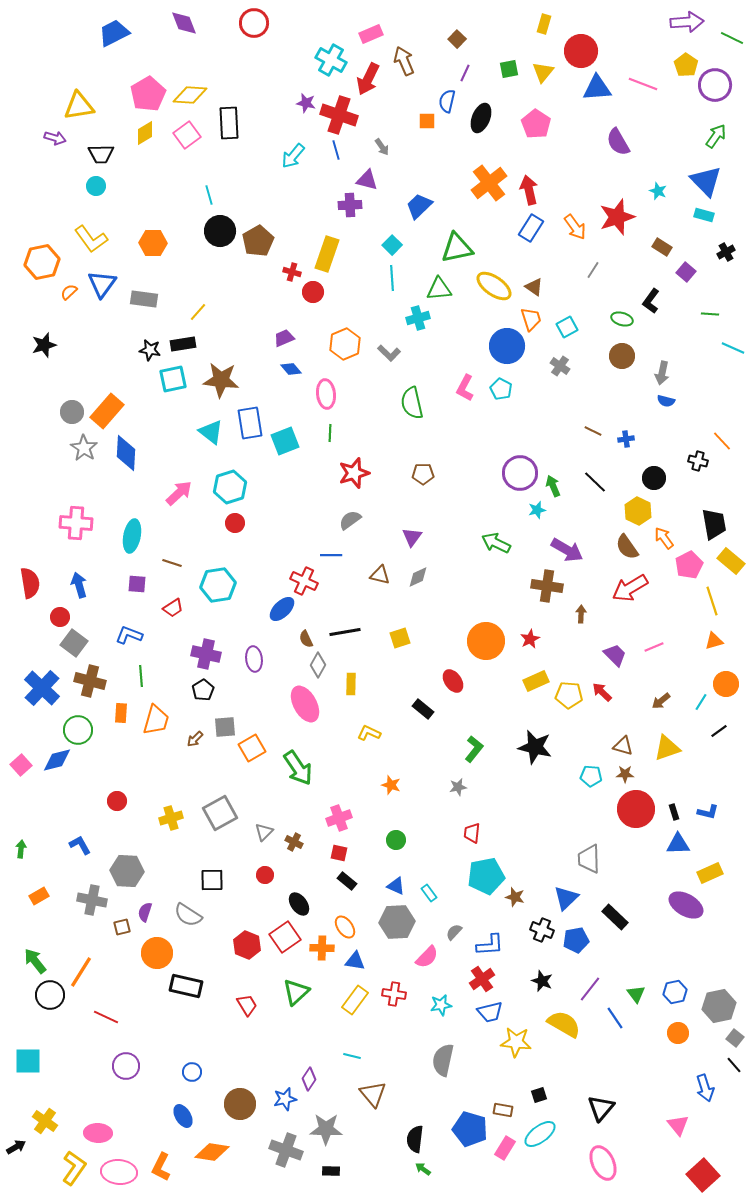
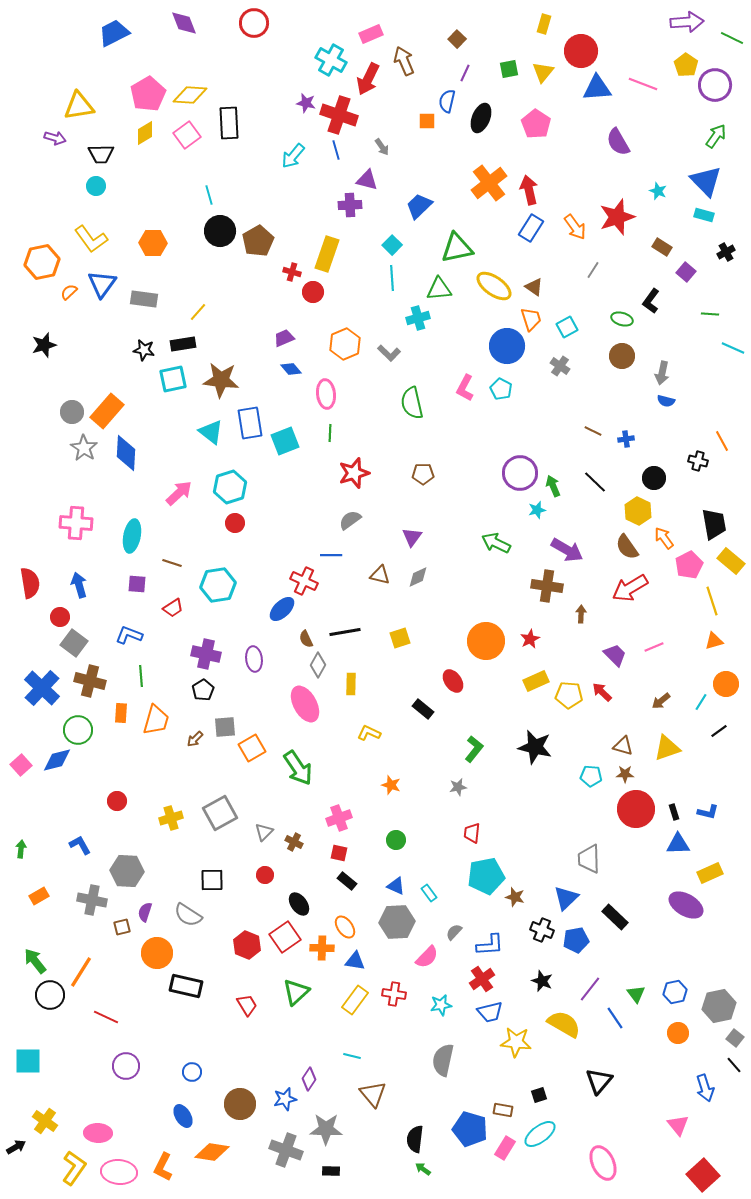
black star at (150, 350): moved 6 px left
orange line at (722, 441): rotated 15 degrees clockwise
black triangle at (601, 1108): moved 2 px left, 27 px up
orange L-shape at (161, 1167): moved 2 px right
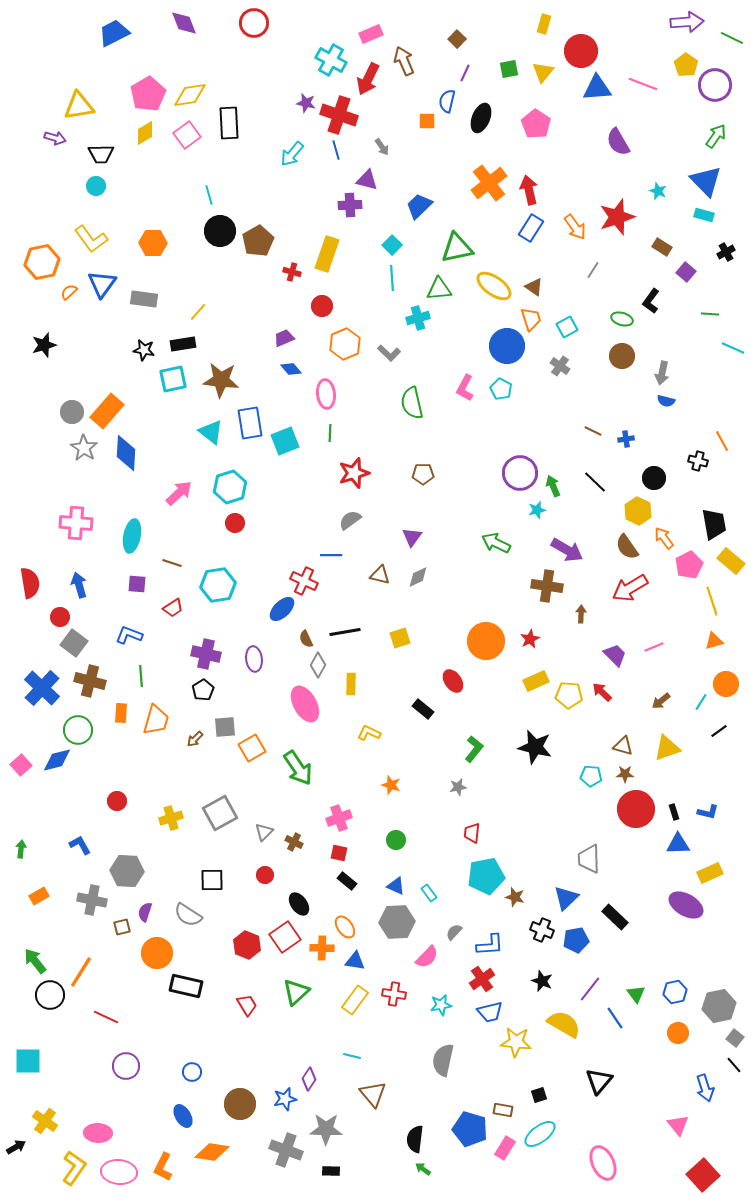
yellow diamond at (190, 95): rotated 12 degrees counterclockwise
cyan arrow at (293, 156): moved 1 px left, 2 px up
red circle at (313, 292): moved 9 px right, 14 px down
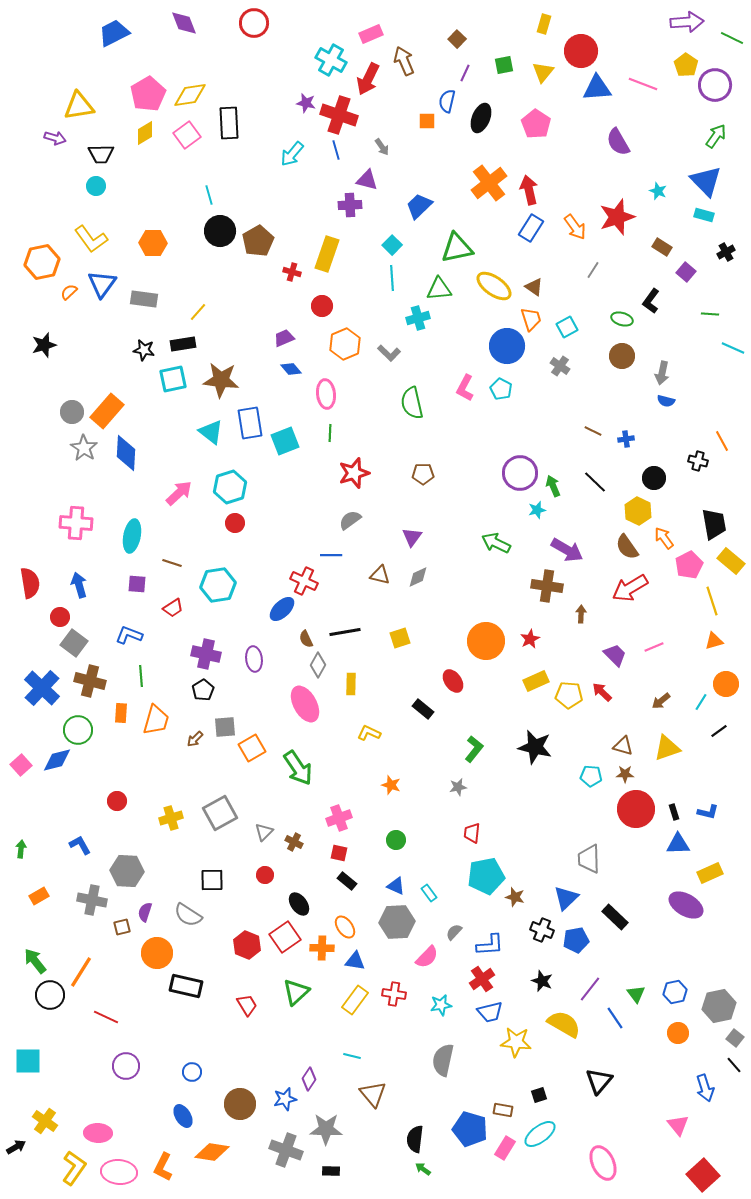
green square at (509, 69): moved 5 px left, 4 px up
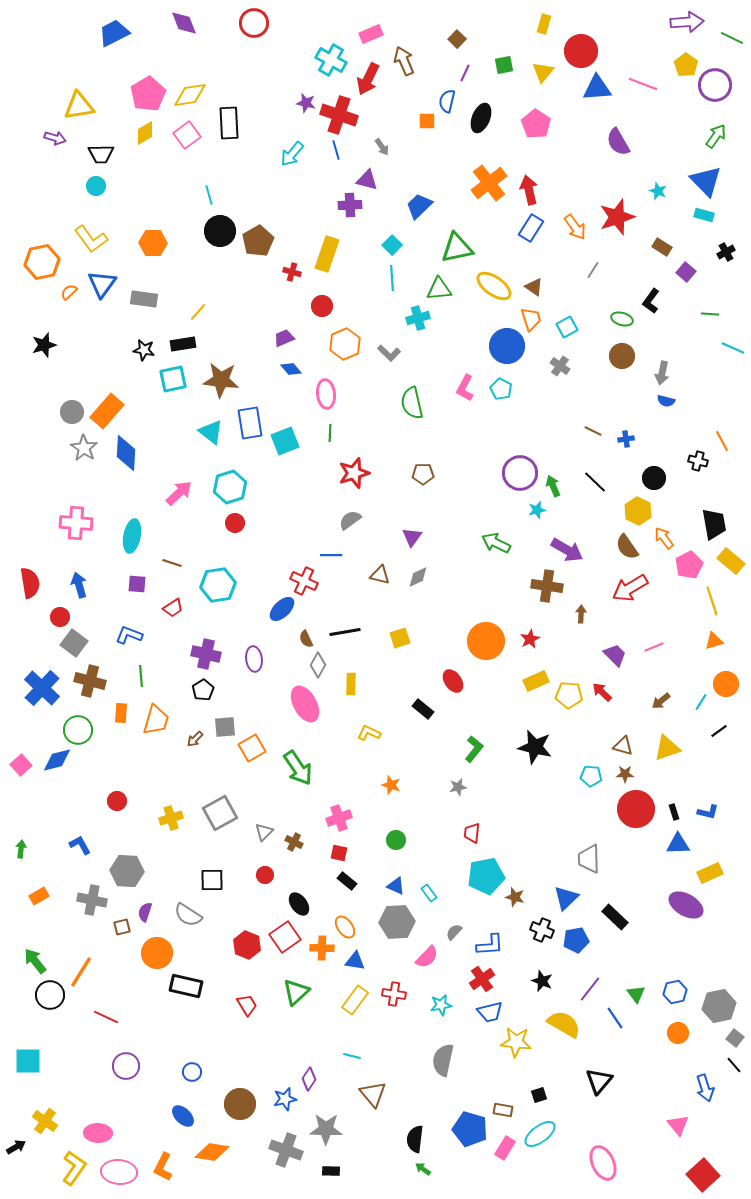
blue ellipse at (183, 1116): rotated 15 degrees counterclockwise
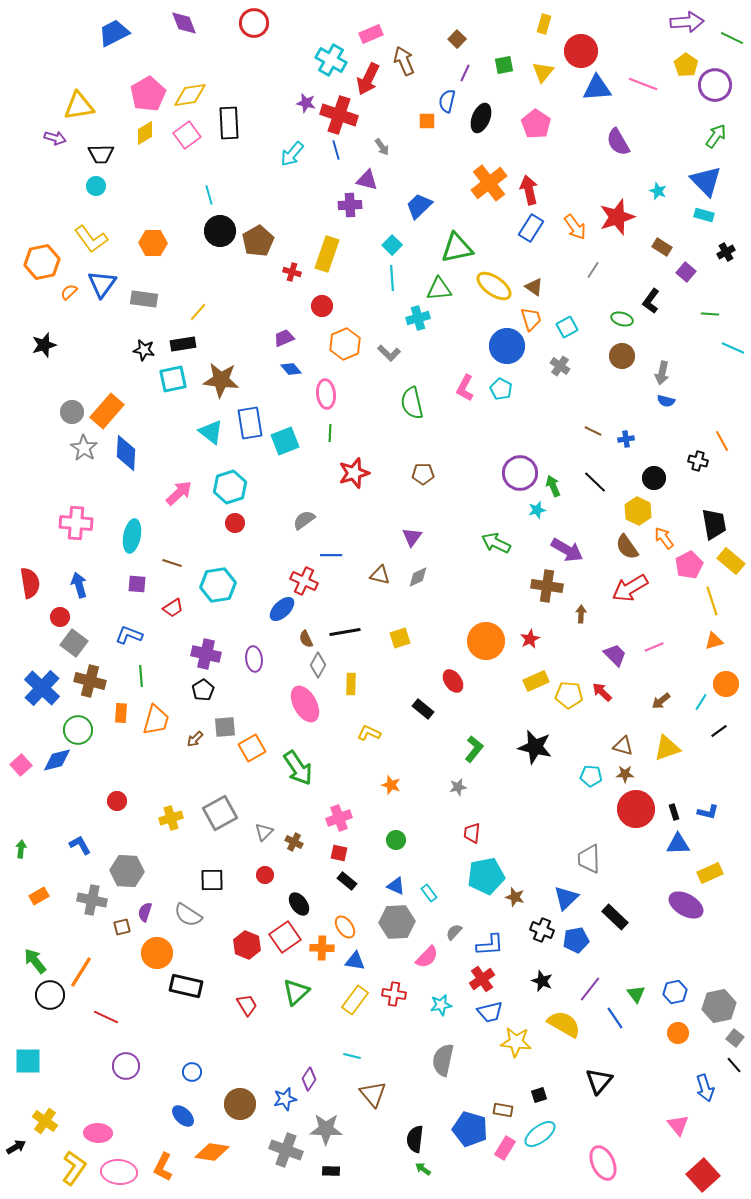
gray semicircle at (350, 520): moved 46 px left
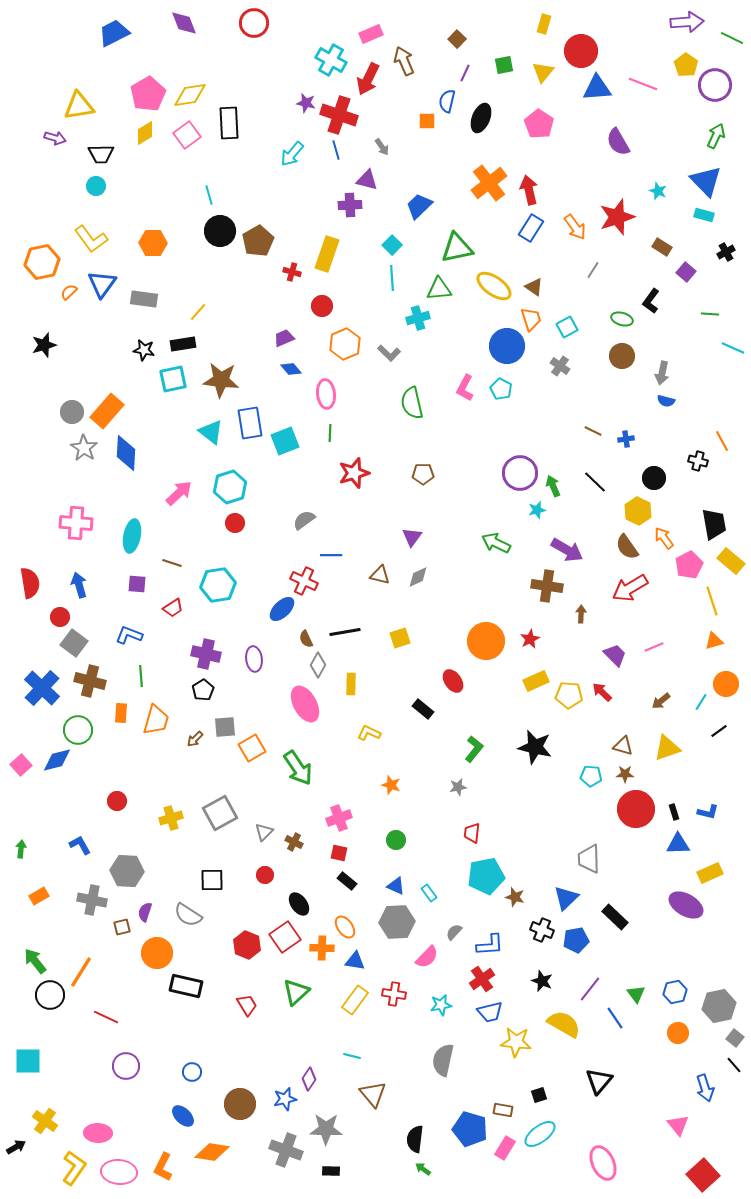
pink pentagon at (536, 124): moved 3 px right
green arrow at (716, 136): rotated 10 degrees counterclockwise
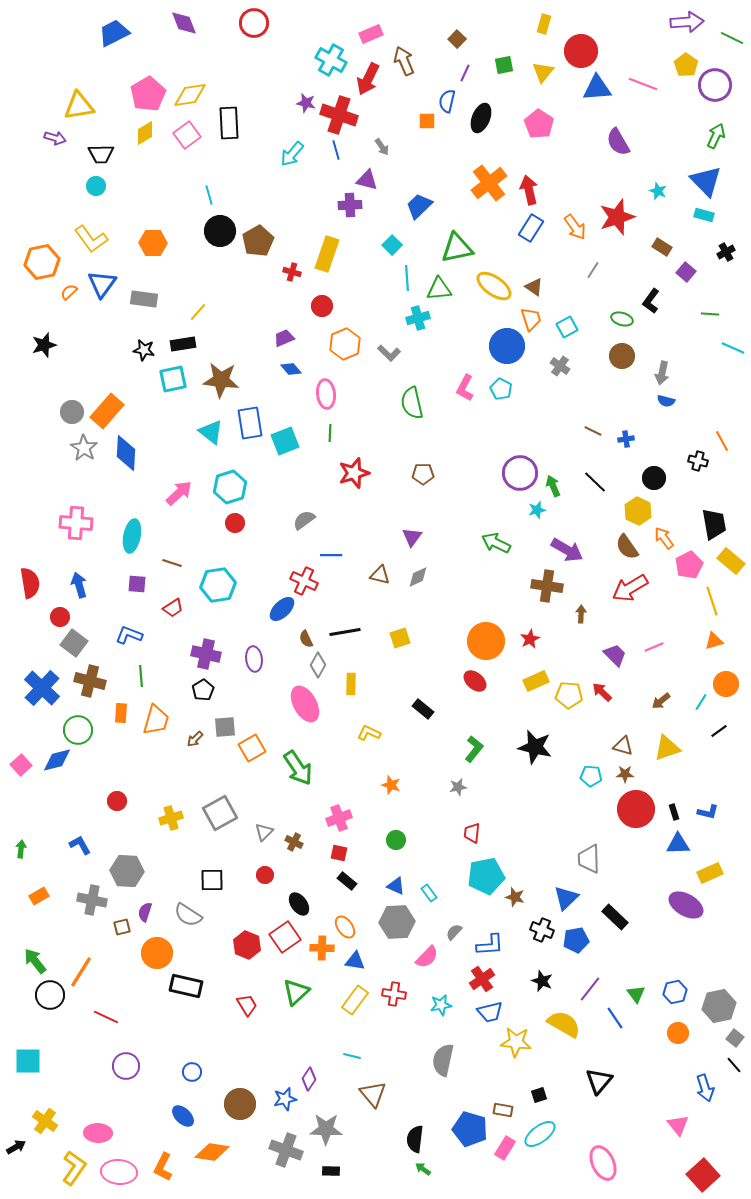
cyan line at (392, 278): moved 15 px right
red ellipse at (453, 681): moved 22 px right; rotated 15 degrees counterclockwise
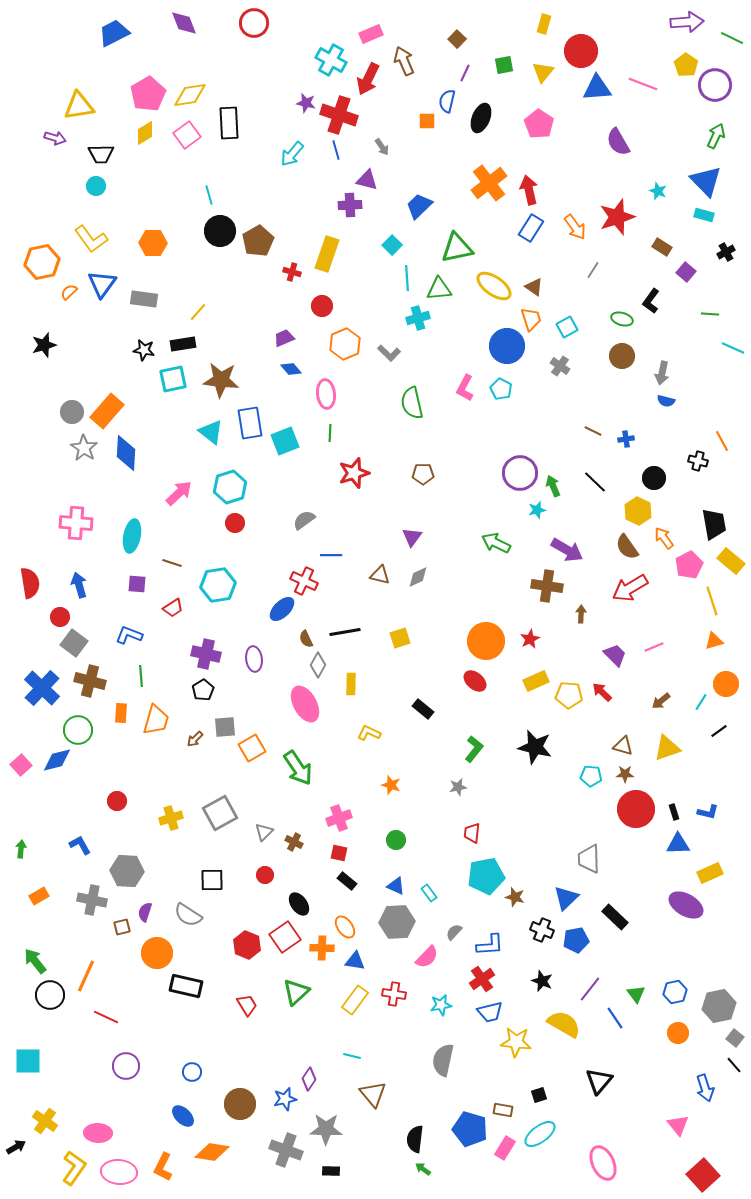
orange line at (81, 972): moved 5 px right, 4 px down; rotated 8 degrees counterclockwise
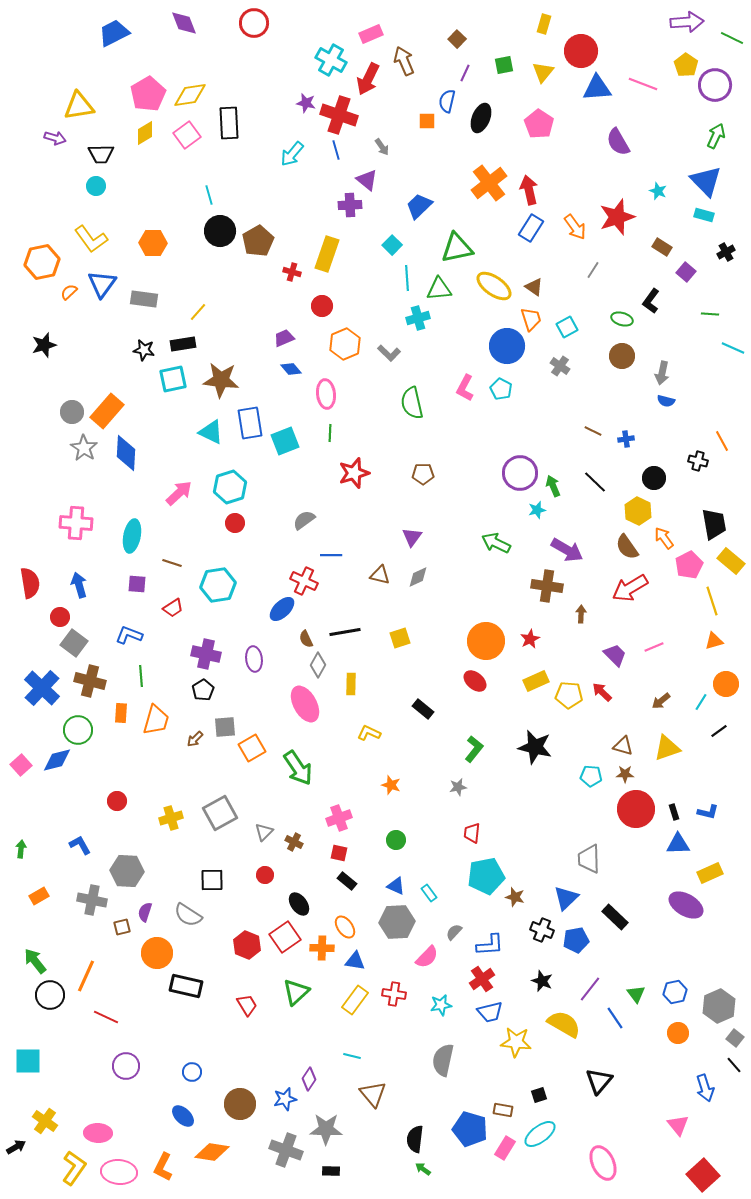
purple triangle at (367, 180): rotated 25 degrees clockwise
cyan triangle at (211, 432): rotated 12 degrees counterclockwise
gray hexagon at (719, 1006): rotated 12 degrees counterclockwise
